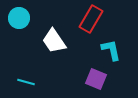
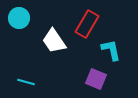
red rectangle: moved 4 px left, 5 px down
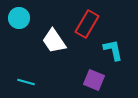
cyan L-shape: moved 2 px right
purple square: moved 2 px left, 1 px down
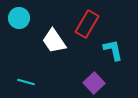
purple square: moved 3 px down; rotated 25 degrees clockwise
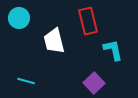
red rectangle: moved 1 px right, 3 px up; rotated 44 degrees counterclockwise
white trapezoid: rotated 20 degrees clockwise
cyan line: moved 1 px up
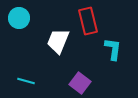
white trapezoid: moved 4 px right; rotated 36 degrees clockwise
cyan L-shape: moved 1 px up; rotated 20 degrees clockwise
purple square: moved 14 px left; rotated 10 degrees counterclockwise
